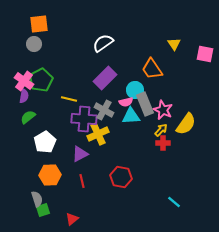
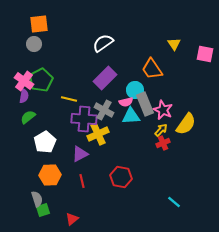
red cross: rotated 24 degrees counterclockwise
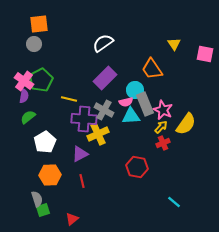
yellow arrow: moved 3 px up
red hexagon: moved 16 px right, 10 px up
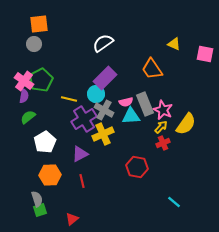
yellow triangle: rotated 32 degrees counterclockwise
cyan circle: moved 39 px left, 4 px down
purple cross: rotated 35 degrees counterclockwise
yellow cross: moved 5 px right
green square: moved 3 px left
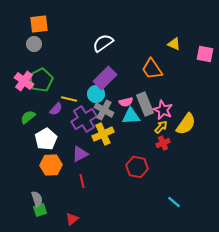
purple semicircle: moved 32 px right, 13 px down; rotated 32 degrees clockwise
white pentagon: moved 1 px right, 3 px up
orange hexagon: moved 1 px right, 10 px up
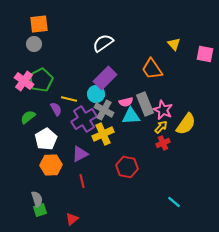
yellow triangle: rotated 24 degrees clockwise
purple semicircle: rotated 72 degrees counterclockwise
red hexagon: moved 10 px left
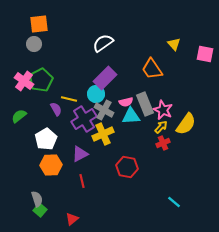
green semicircle: moved 9 px left, 1 px up
green square: rotated 32 degrees counterclockwise
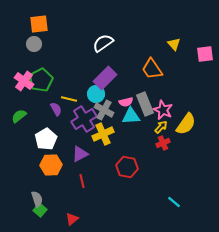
pink square: rotated 18 degrees counterclockwise
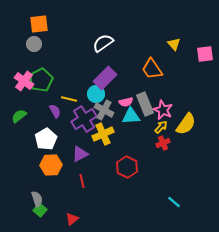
purple semicircle: moved 1 px left, 2 px down
red hexagon: rotated 15 degrees clockwise
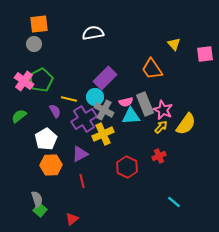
white semicircle: moved 10 px left, 10 px up; rotated 25 degrees clockwise
cyan circle: moved 1 px left, 3 px down
red cross: moved 4 px left, 13 px down
